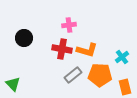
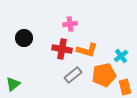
pink cross: moved 1 px right, 1 px up
cyan cross: moved 1 px left, 1 px up
orange pentagon: moved 4 px right; rotated 15 degrees counterclockwise
green triangle: rotated 35 degrees clockwise
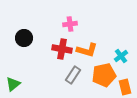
gray rectangle: rotated 18 degrees counterclockwise
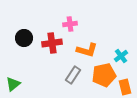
red cross: moved 10 px left, 6 px up; rotated 18 degrees counterclockwise
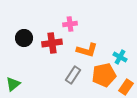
cyan cross: moved 1 px left, 1 px down; rotated 24 degrees counterclockwise
orange rectangle: moved 1 px right; rotated 49 degrees clockwise
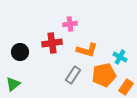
black circle: moved 4 px left, 14 px down
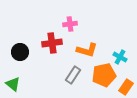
green triangle: rotated 42 degrees counterclockwise
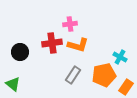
orange L-shape: moved 9 px left, 5 px up
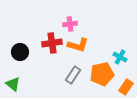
orange pentagon: moved 2 px left, 1 px up
